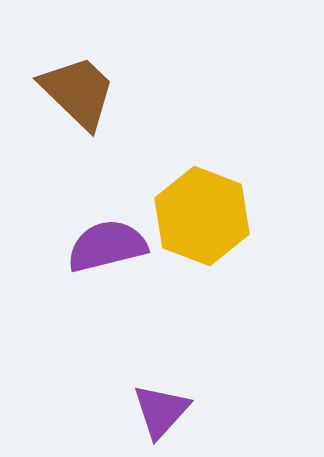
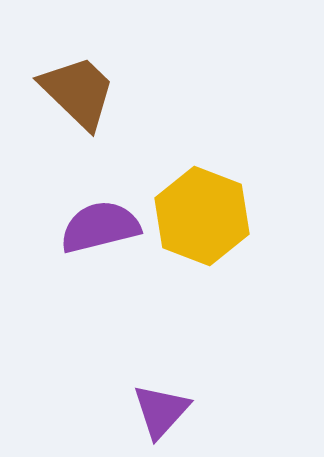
purple semicircle: moved 7 px left, 19 px up
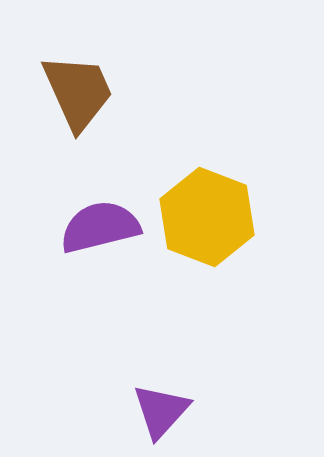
brown trapezoid: rotated 22 degrees clockwise
yellow hexagon: moved 5 px right, 1 px down
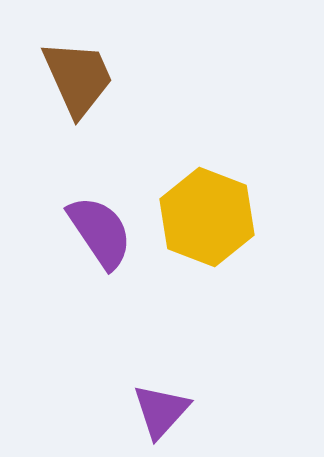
brown trapezoid: moved 14 px up
purple semicircle: moved 5 px down; rotated 70 degrees clockwise
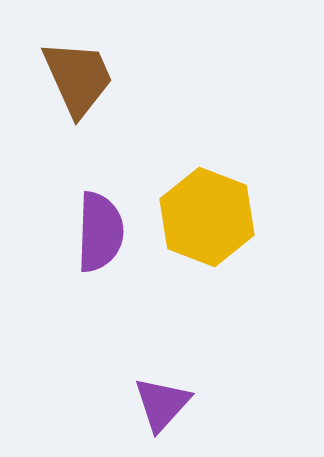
purple semicircle: rotated 36 degrees clockwise
purple triangle: moved 1 px right, 7 px up
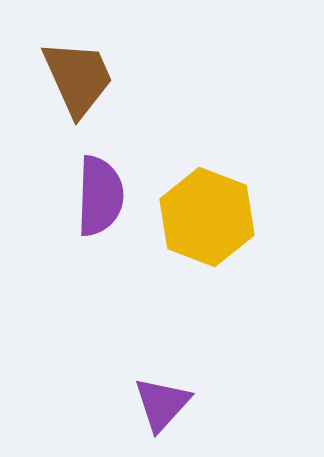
purple semicircle: moved 36 px up
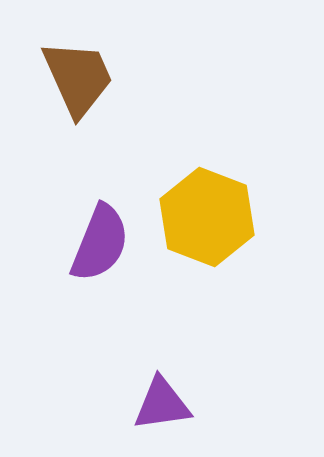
purple semicircle: moved 47 px down; rotated 20 degrees clockwise
purple triangle: rotated 40 degrees clockwise
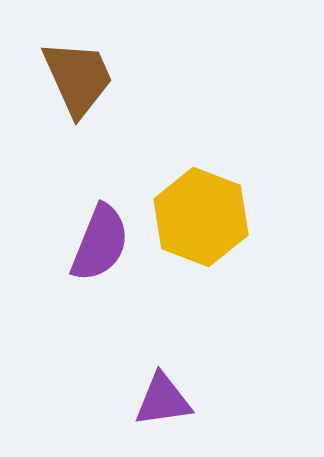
yellow hexagon: moved 6 px left
purple triangle: moved 1 px right, 4 px up
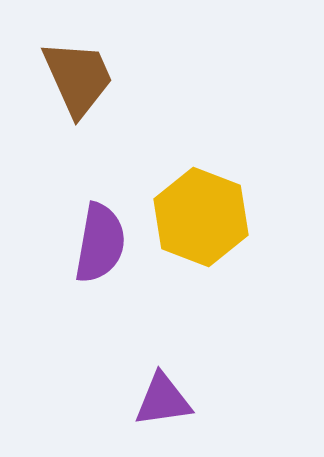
purple semicircle: rotated 12 degrees counterclockwise
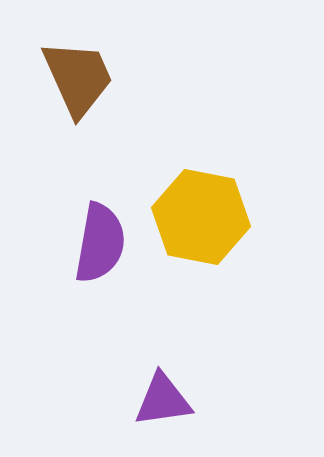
yellow hexagon: rotated 10 degrees counterclockwise
